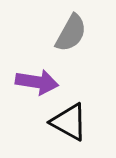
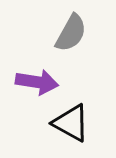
black triangle: moved 2 px right, 1 px down
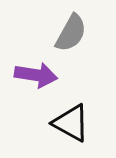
purple arrow: moved 1 px left, 7 px up
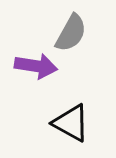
purple arrow: moved 9 px up
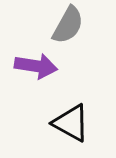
gray semicircle: moved 3 px left, 8 px up
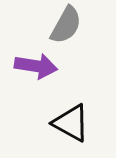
gray semicircle: moved 2 px left
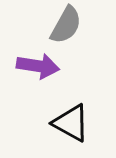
purple arrow: moved 2 px right
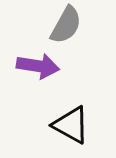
black triangle: moved 2 px down
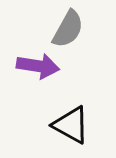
gray semicircle: moved 2 px right, 4 px down
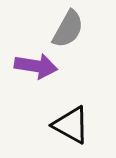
purple arrow: moved 2 px left
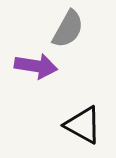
black triangle: moved 12 px right
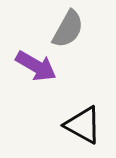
purple arrow: rotated 21 degrees clockwise
